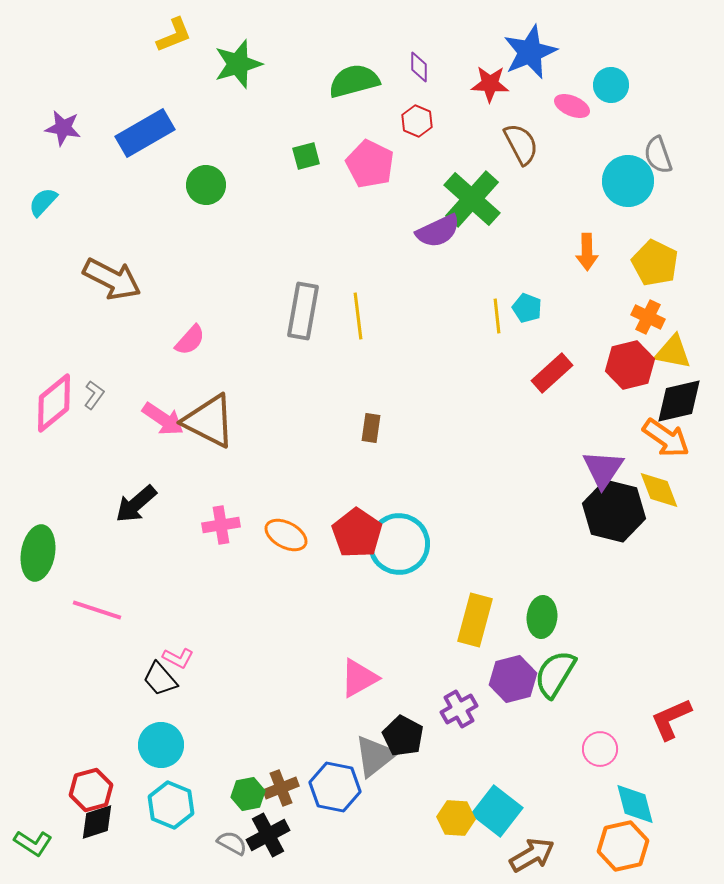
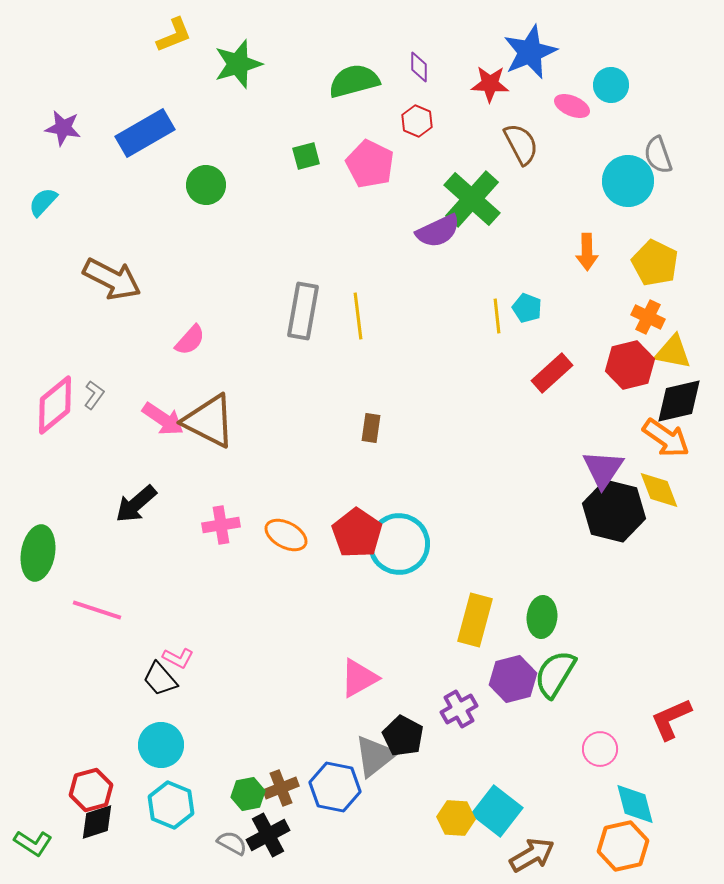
pink diamond at (54, 403): moved 1 px right, 2 px down
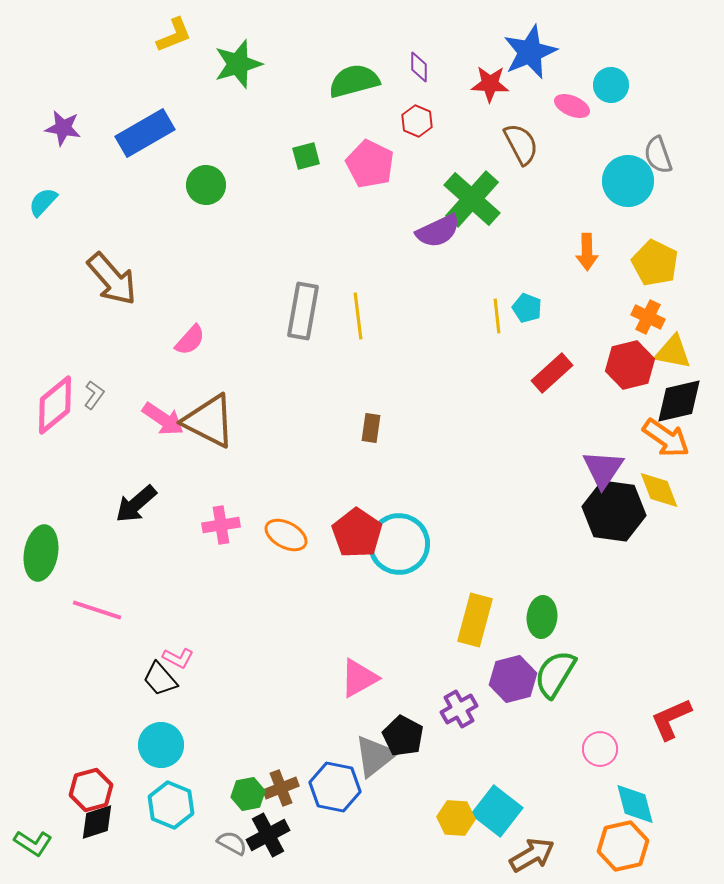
brown arrow at (112, 279): rotated 22 degrees clockwise
black hexagon at (614, 511): rotated 6 degrees counterclockwise
green ellipse at (38, 553): moved 3 px right
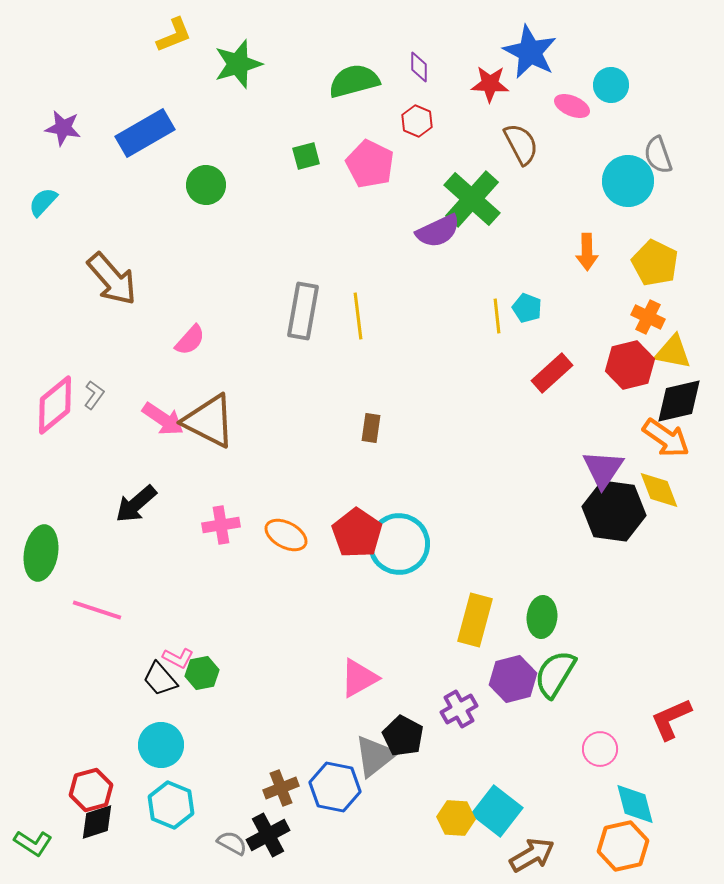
blue star at (530, 52): rotated 22 degrees counterclockwise
green hexagon at (248, 794): moved 46 px left, 121 px up
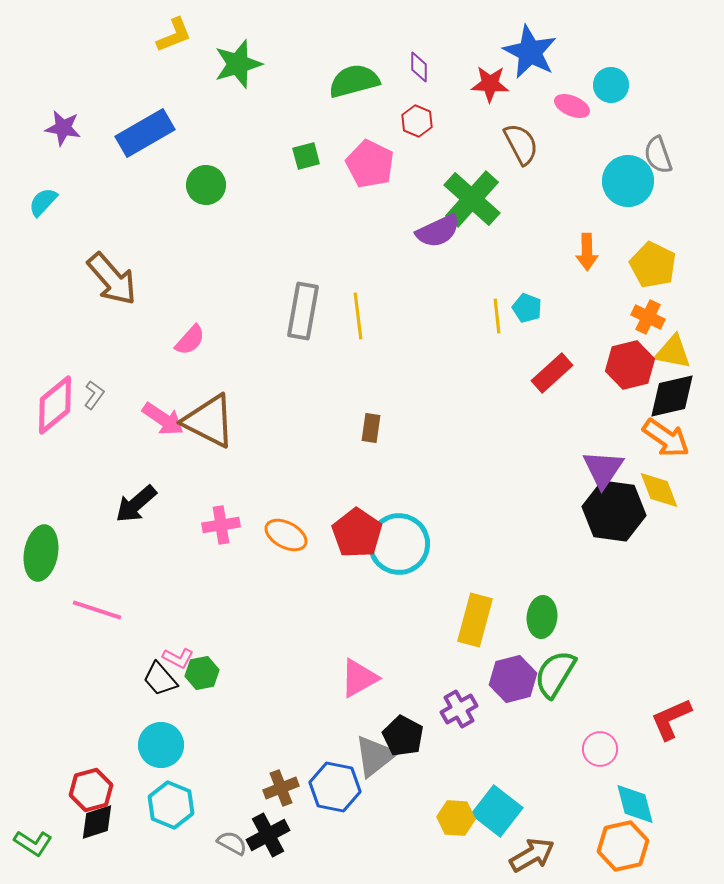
yellow pentagon at (655, 263): moved 2 px left, 2 px down
black diamond at (679, 401): moved 7 px left, 5 px up
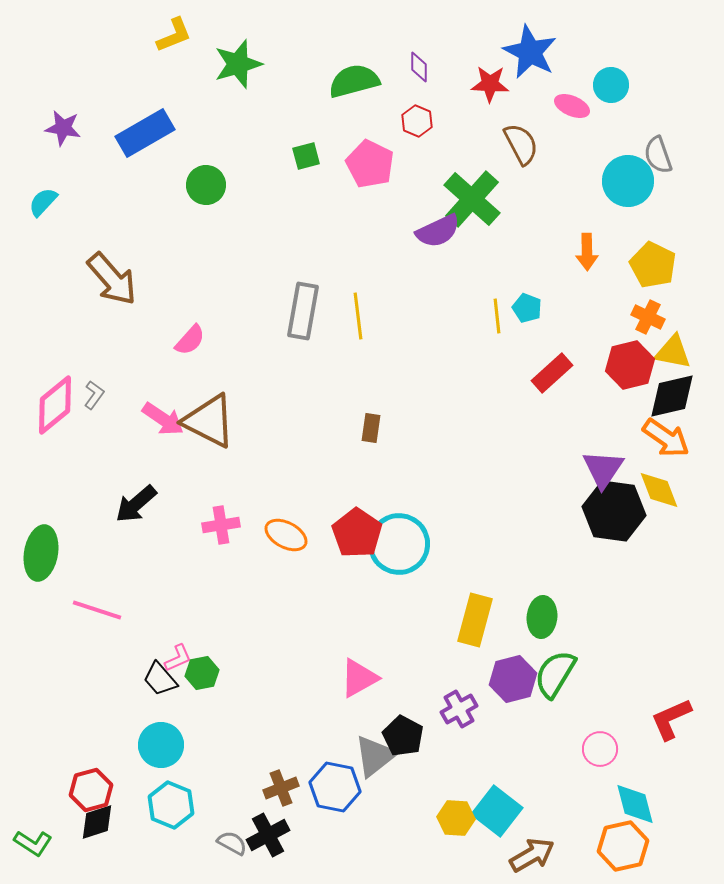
pink L-shape at (178, 658): rotated 52 degrees counterclockwise
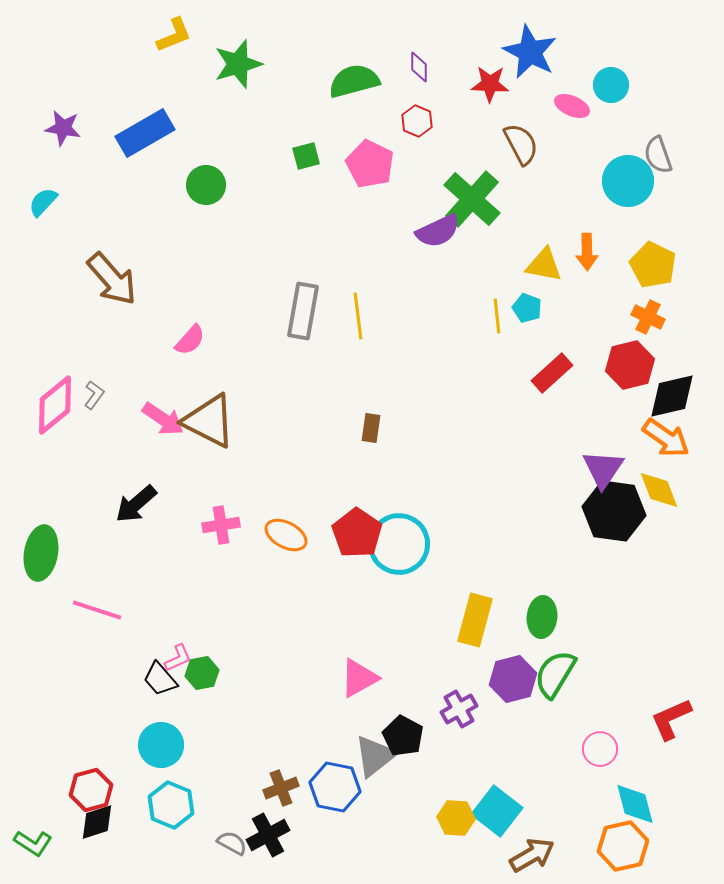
yellow triangle at (673, 352): moved 129 px left, 87 px up
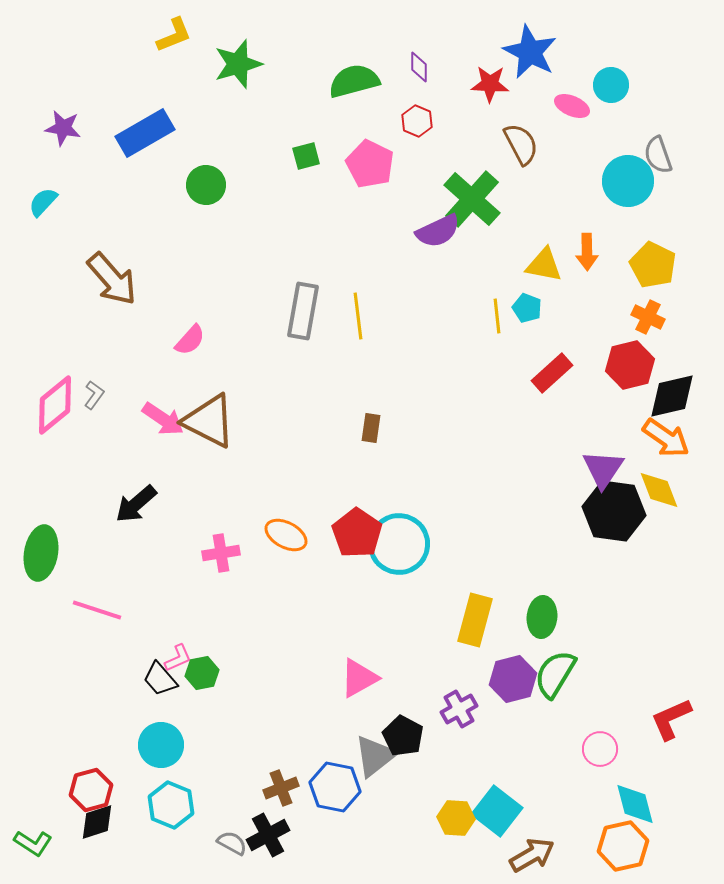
pink cross at (221, 525): moved 28 px down
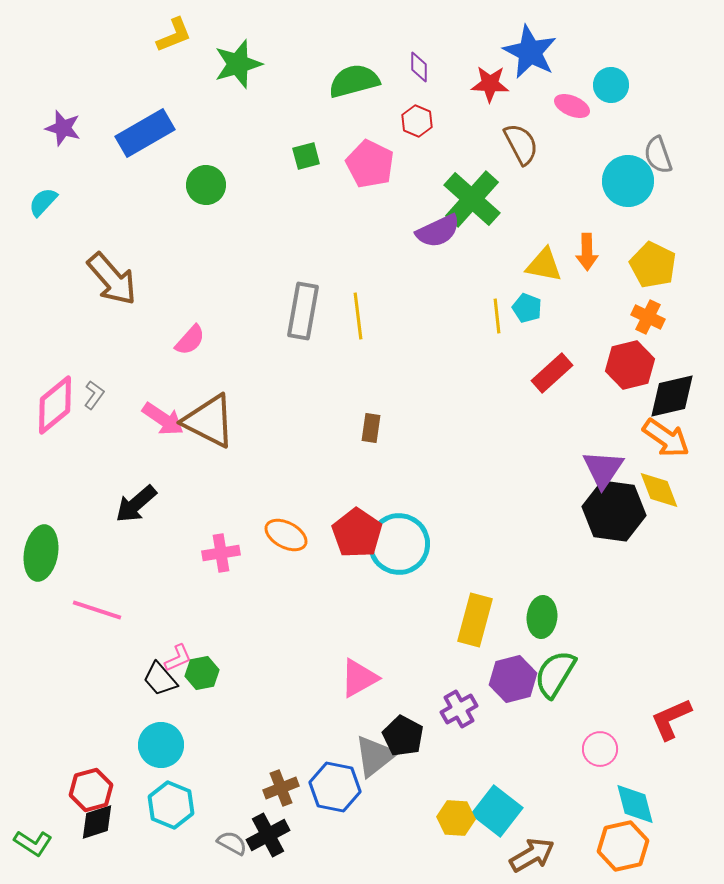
purple star at (63, 128): rotated 6 degrees clockwise
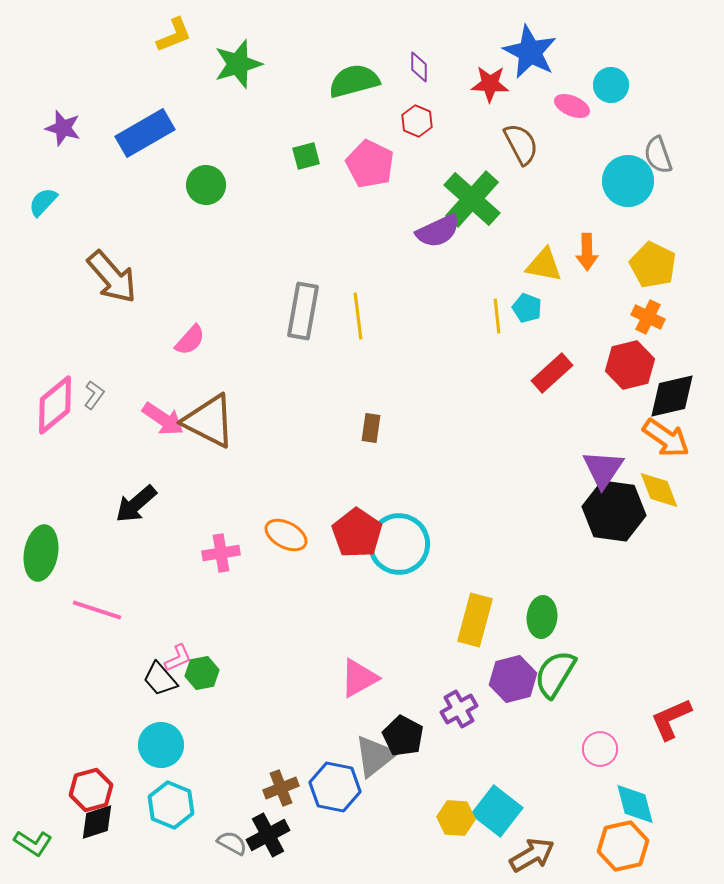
brown arrow at (112, 279): moved 2 px up
